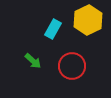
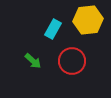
yellow hexagon: rotated 20 degrees clockwise
red circle: moved 5 px up
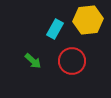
cyan rectangle: moved 2 px right
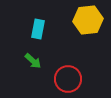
cyan rectangle: moved 17 px left; rotated 18 degrees counterclockwise
red circle: moved 4 px left, 18 px down
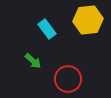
cyan rectangle: moved 9 px right; rotated 48 degrees counterclockwise
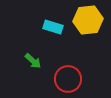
cyan rectangle: moved 6 px right, 2 px up; rotated 36 degrees counterclockwise
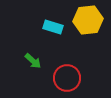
red circle: moved 1 px left, 1 px up
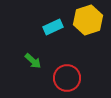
yellow hexagon: rotated 12 degrees counterclockwise
cyan rectangle: rotated 42 degrees counterclockwise
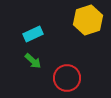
cyan rectangle: moved 20 px left, 7 px down
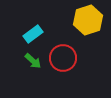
cyan rectangle: rotated 12 degrees counterclockwise
red circle: moved 4 px left, 20 px up
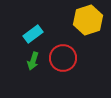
green arrow: rotated 66 degrees clockwise
